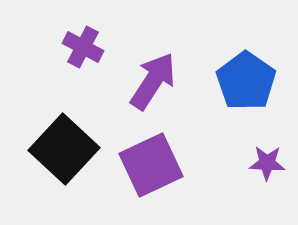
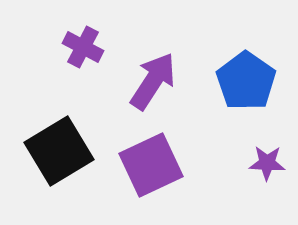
black square: moved 5 px left, 2 px down; rotated 16 degrees clockwise
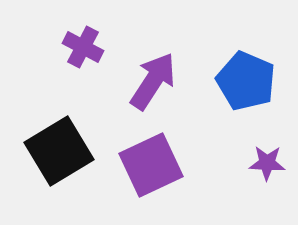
blue pentagon: rotated 12 degrees counterclockwise
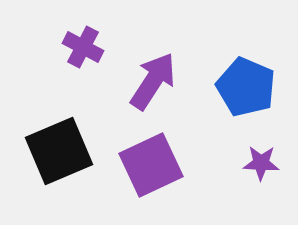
blue pentagon: moved 6 px down
black square: rotated 8 degrees clockwise
purple star: moved 6 px left
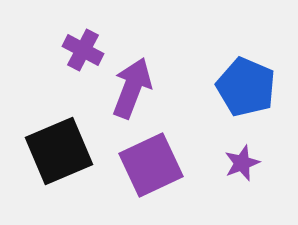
purple cross: moved 3 px down
purple arrow: moved 21 px left, 7 px down; rotated 12 degrees counterclockwise
purple star: moved 19 px left; rotated 24 degrees counterclockwise
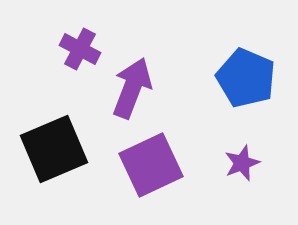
purple cross: moved 3 px left, 1 px up
blue pentagon: moved 9 px up
black square: moved 5 px left, 2 px up
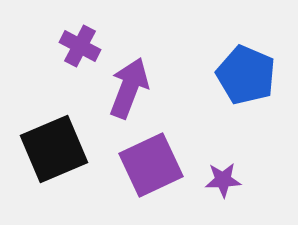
purple cross: moved 3 px up
blue pentagon: moved 3 px up
purple arrow: moved 3 px left
purple star: moved 19 px left, 17 px down; rotated 18 degrees clockwise
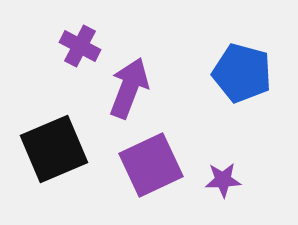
blue pentagon: moved 4 px left, 2 px up; rotated 8 degrees counterclockwise
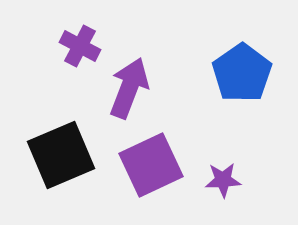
blue pentagon: rotated 22 degrees clockwise
black square: moved 7 px right, 6 px down
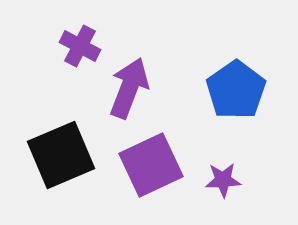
blue pentagon: moved 6 px left, 17 px down
